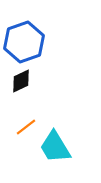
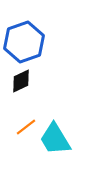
cyan trapezoid: moved 8 px up
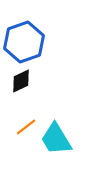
cyan trapezoid: moved 1 px right
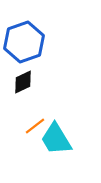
black diamond: moved 2 px right, 1 px down
orange line: moved 9 px right, 1 px up
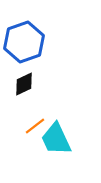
black diamond: moved 1 px right, 2 px down
cyan trapezoid: rotated 6 degrees clockwise
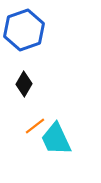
blue hexagon: moved 12 px up
black diamond: rotated 35 degrees counterclockwise
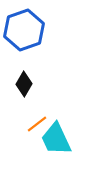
orange line: moved 2 px right, 2 px up
